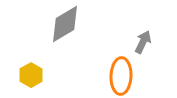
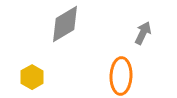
gray arrow: moved 9 px up
yellow hexagon: moved 1 px right, 2 px down
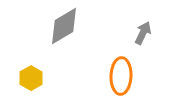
gray diamond: moved 1 px left, 2 px down
yellow hexagon: moved 1 px left, 1 px down
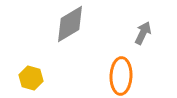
gray diamond: moved 6 px right, 2 px up
yellow hexagon: rotated 15 degrees counterclockwise
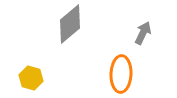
gray diamond: rotated 9 degrees counterclockwise
orange ellipse: moved 2 px up
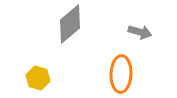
gray arrow: moved 3 px left, 1 px up; rotated 80 degrees clockwise
yellow hexagon: moved 7 px right
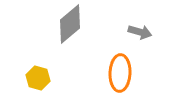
orange ellipse: moved 1 px left, 1 px up
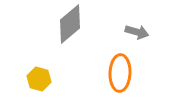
gray arrow: moved 3 px left
yellow hexagon: moved 1 px right, 1 px down
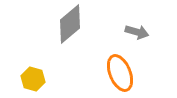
orange ellipse: rotated 24 degrees counterclockwise
yellow hexagon: moved 6 px left
